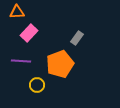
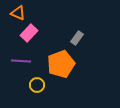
orange triangle: moved 1 px right, 1 px down; rotated 28 degrees clockwise
orange pentagon: moved 1 px right
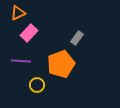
orange triangle: rotated 49 degrees counterclockwise
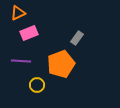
pink rectangle: rotated 24 degrees clockwise
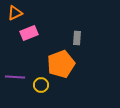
orange triangle: moved 3 px left
gray rectangle: rotated 32 degrees counterclockwise
purple line: moved 6 px left, 16 px down
yellow circle: moved 4 px right
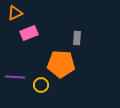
orange pentagon: rotated 24 degrees clockwise
